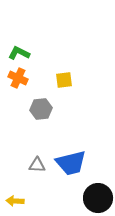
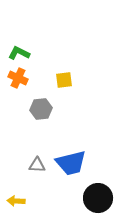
yellow arrow: moved 1 px right
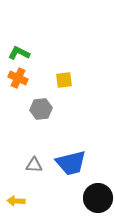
gray triangle: moved 3 px left
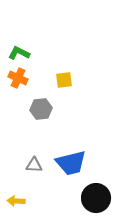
black circle: moved 2 px left
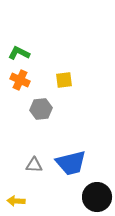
orange cross: moved 2 px right, 2 px down
black circle: moved 1 px right, 1 px up
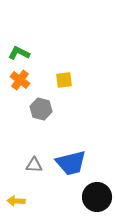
orange cross: rotated 12 degrees clockwise
gray hexagon: rotated 20 degrees clockwise
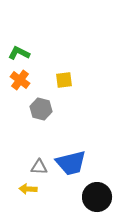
gray triangle: moved 5 px right, 2 px down
yellow arrow: moved 12 px right, 12 px up
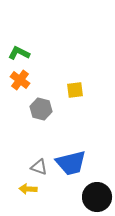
yellow square: moved 11 px right, 10 px down
gray triangle: rotated 18 degrees clockwise
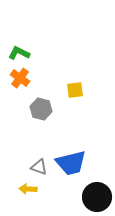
orange cross: moved 2 px up
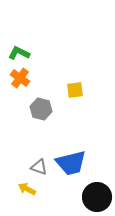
yellow arrow: moved 1 px left; rotated 24 degrees clockwise
